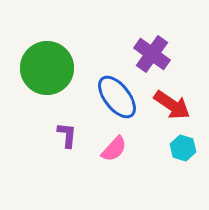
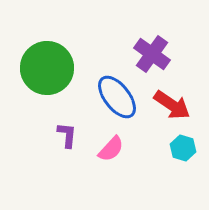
pink semicircle: moved 3 px left
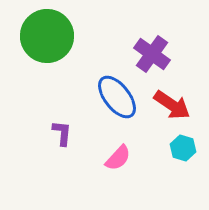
green circle: moved 32 px up
purple L-shape: moved 5 px left, 2 px up
pink semicircle: moved 7 px right, 9 px down
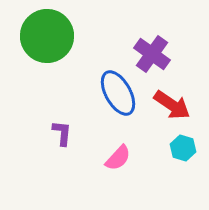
blue ellipse: moved 1 px right, 4 px up; rotated 9 degrees clockwise
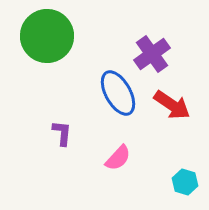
purple cross: rotated 18 degrees clockwise
cyan hexagon: moved 2 px right, 34 px down
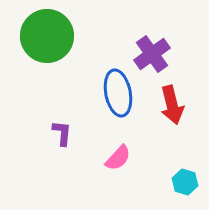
blue ellipse: rotated 18 degrees clockwise
red arrow: rotated 42 degrees clockwise
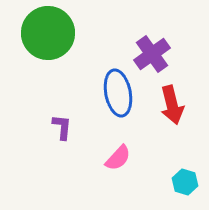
green circle: moved 1 px right, 3 px up
purple L-shape: moved 6 px up
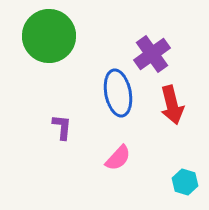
green circle: moved 1 px right, 3 px down
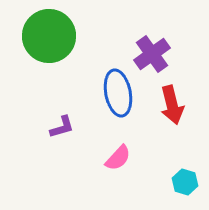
purple L-shape: rotated 68 degrees clockwise
